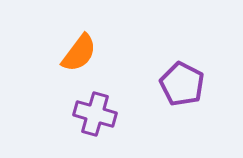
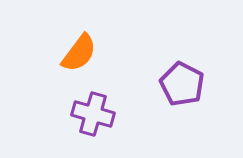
purple cross: moved 2 px left
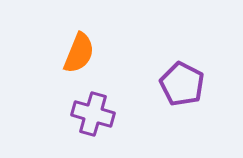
orange semicircle: rotated 15 degrees counterclockwise
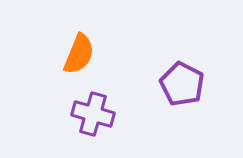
orange semicircle: moved 1 px down
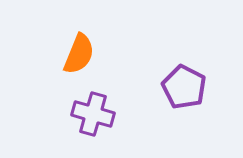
purple pentagon: moved 2 px right, 3 px down
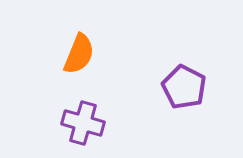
purple cross: moved 10 px left, 9 px down
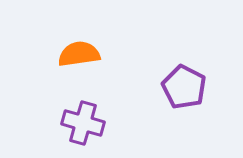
orange semicircle: rotated 120 degrees counterclockwise
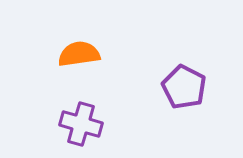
purple cross: moved 2 px left, 1 px down
